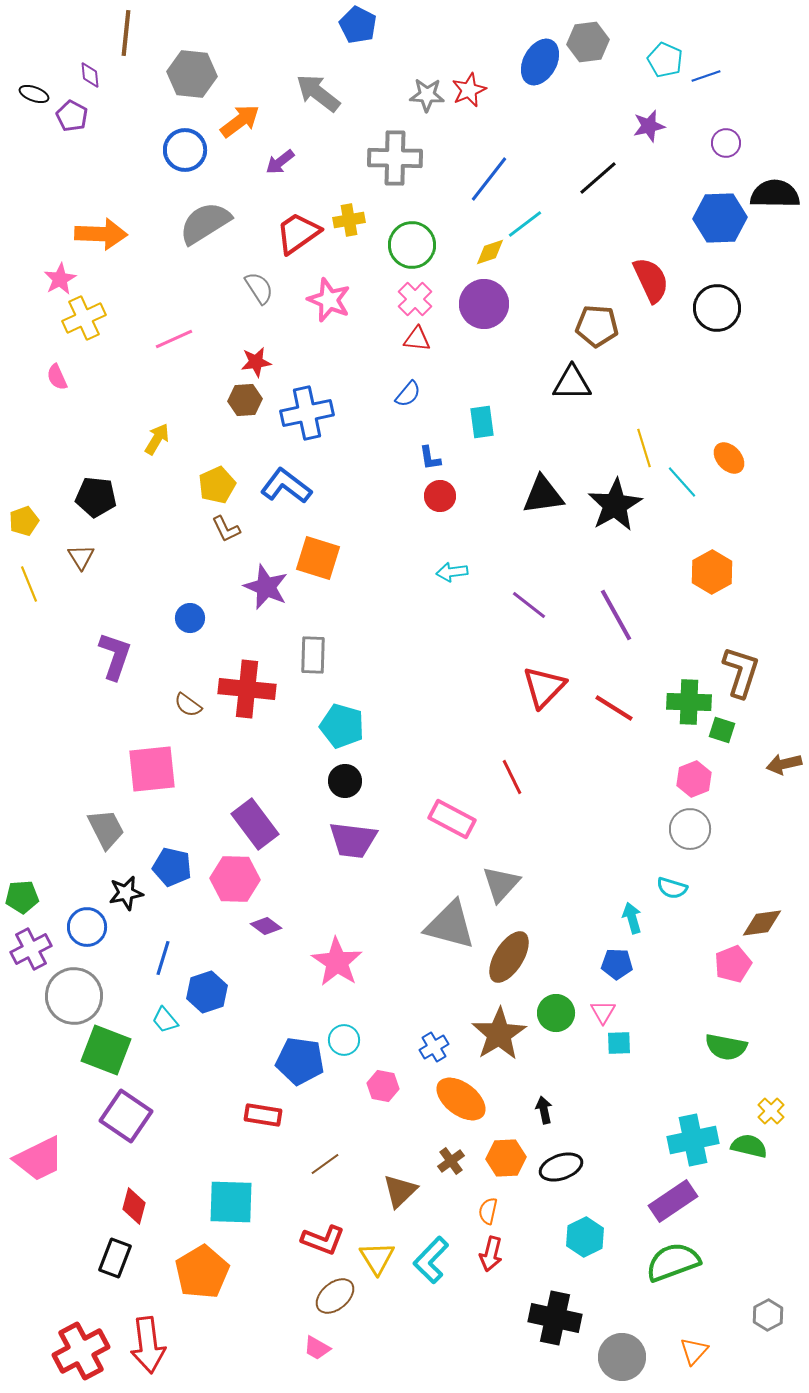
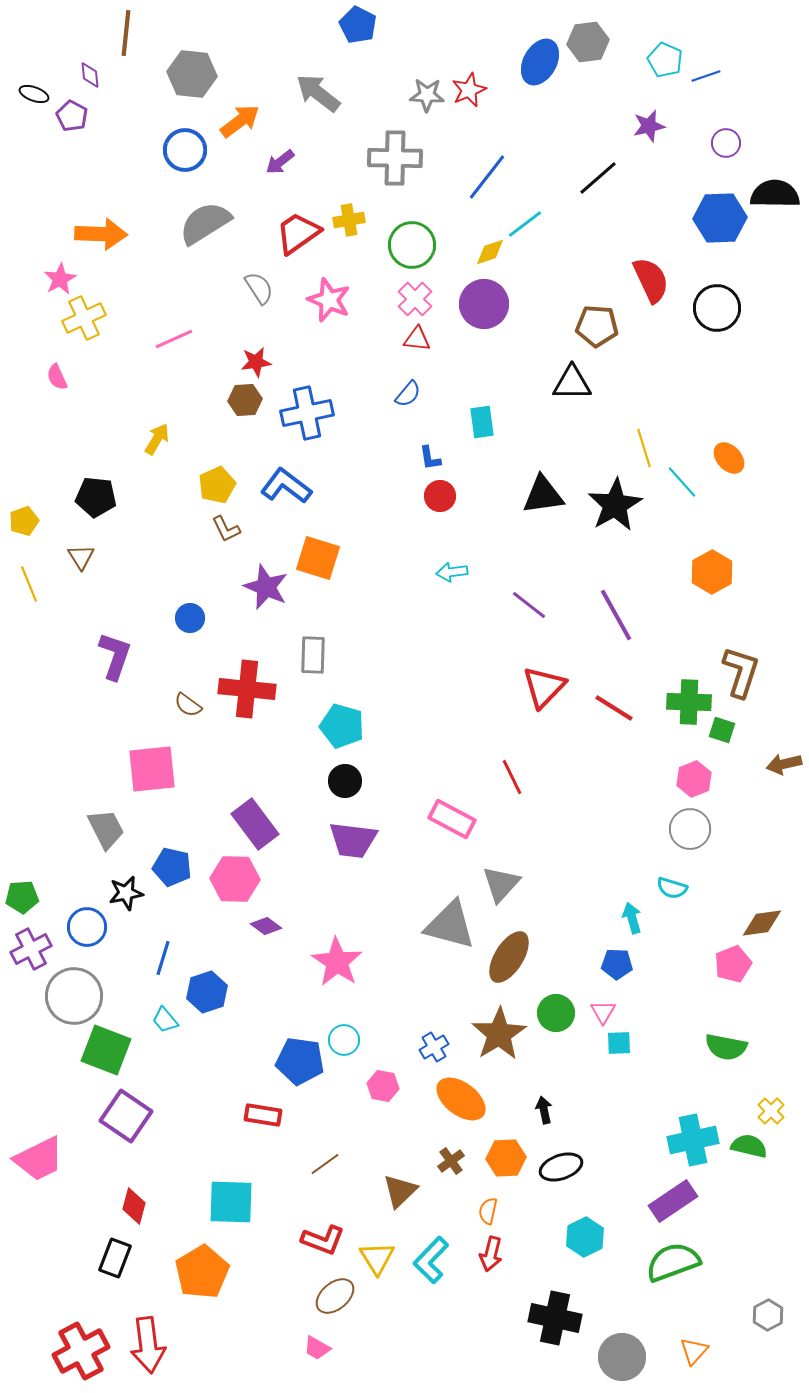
blue line at (489, 179): moved 2 px left, 2 px up
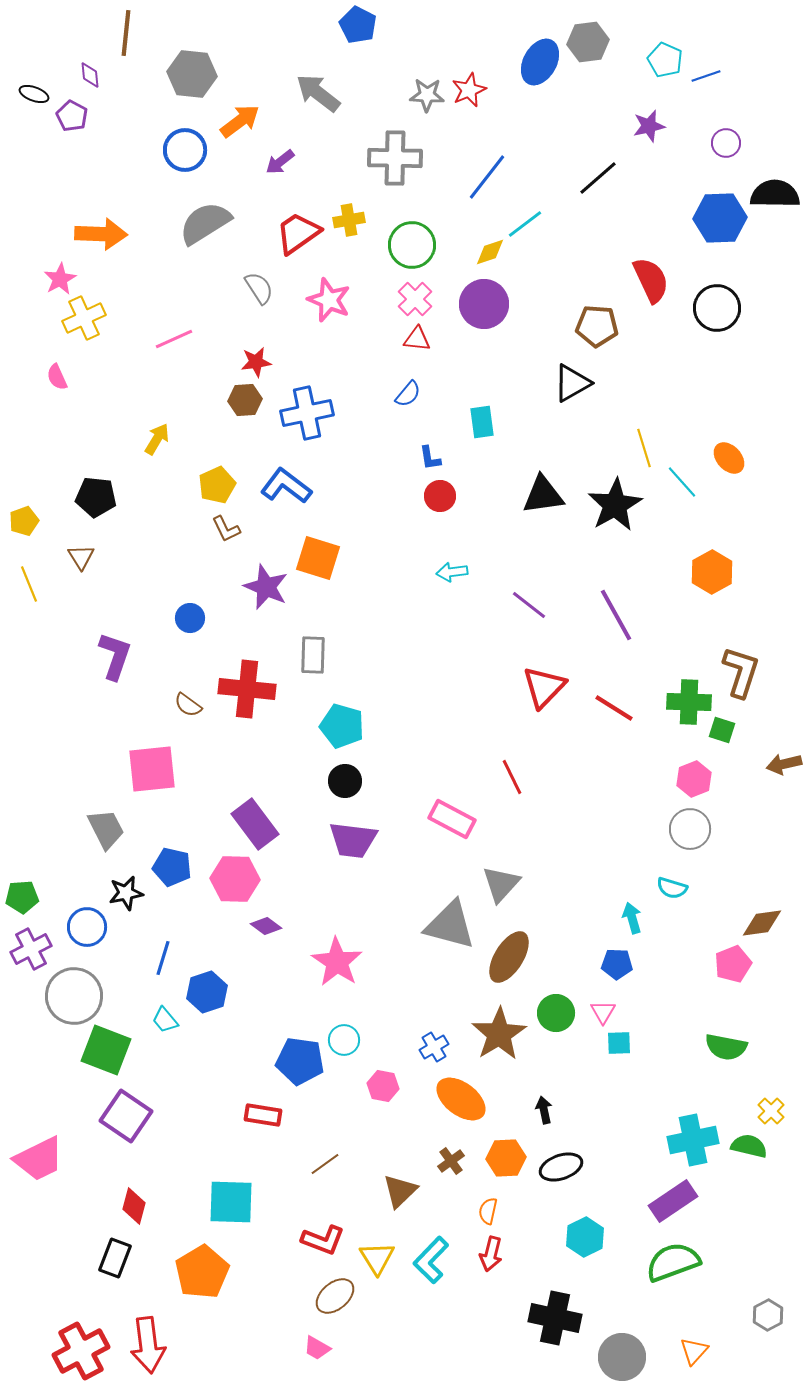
black triangle at (572, 383): rotated 30 degrees counterclockwise
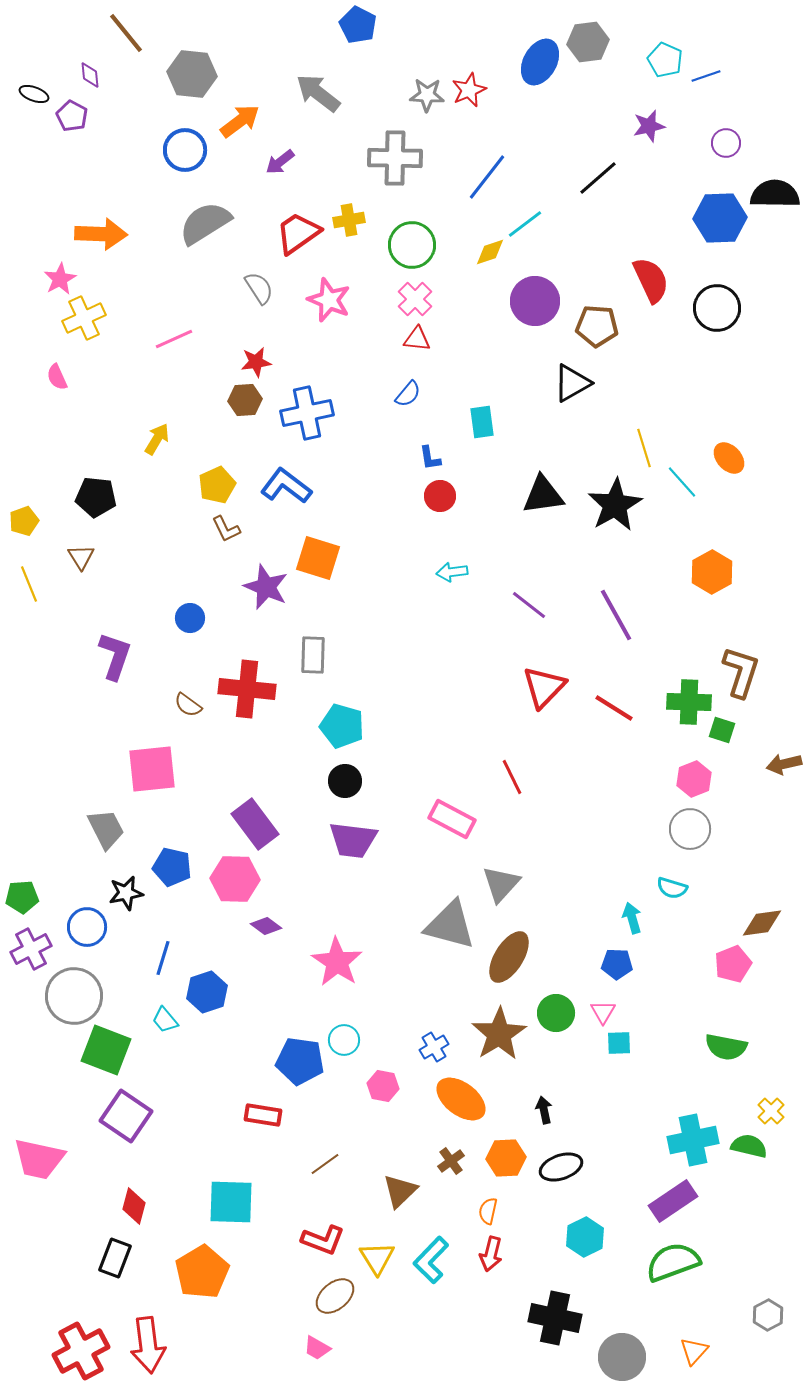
brown line at (126, 33): rotated 45 degrees counterclockwise
purple circle at (484, 304): moved 51 px right, 3 px up
pink trapezoid at (39, 1159): rotated 38 degrees clockwise
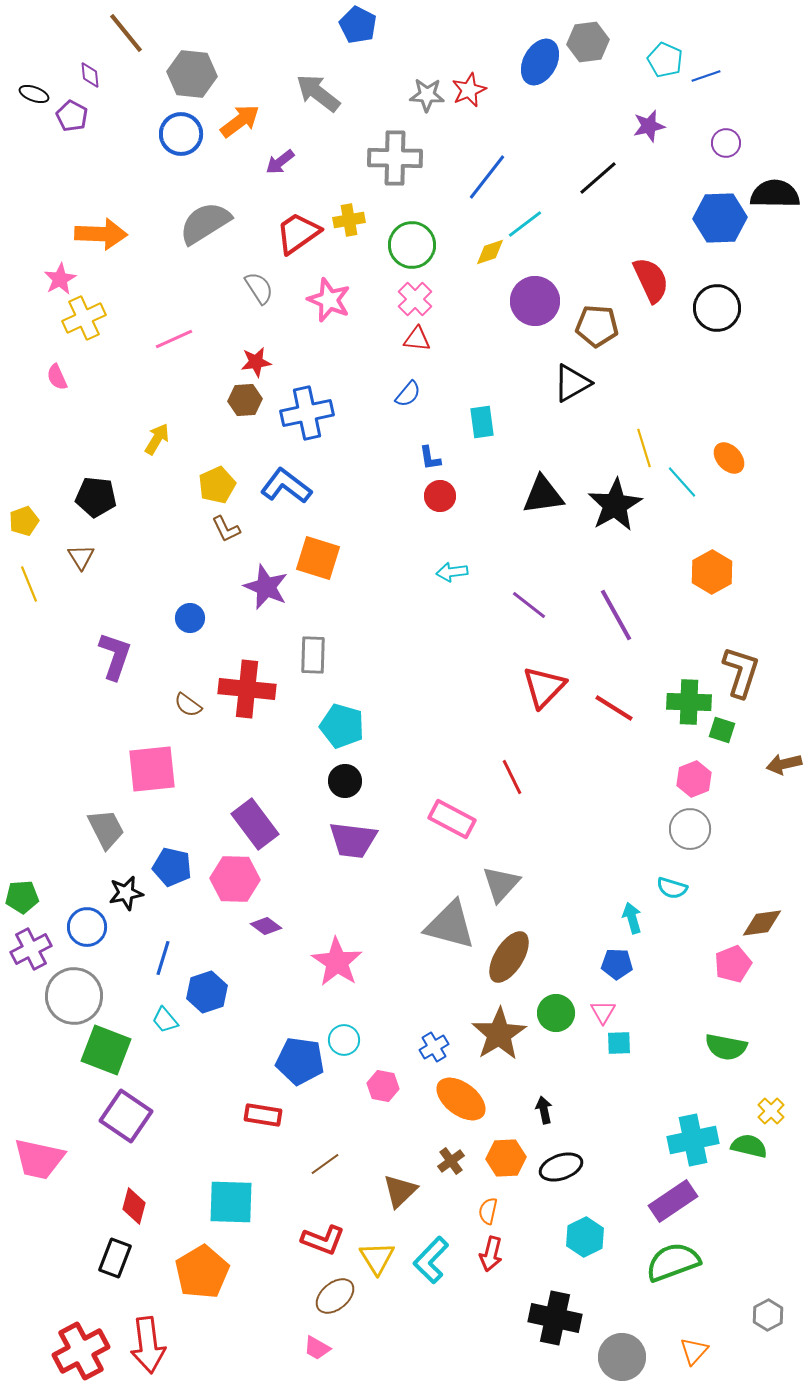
blue circle at (185, 150): moved 4 px left, 16 px up
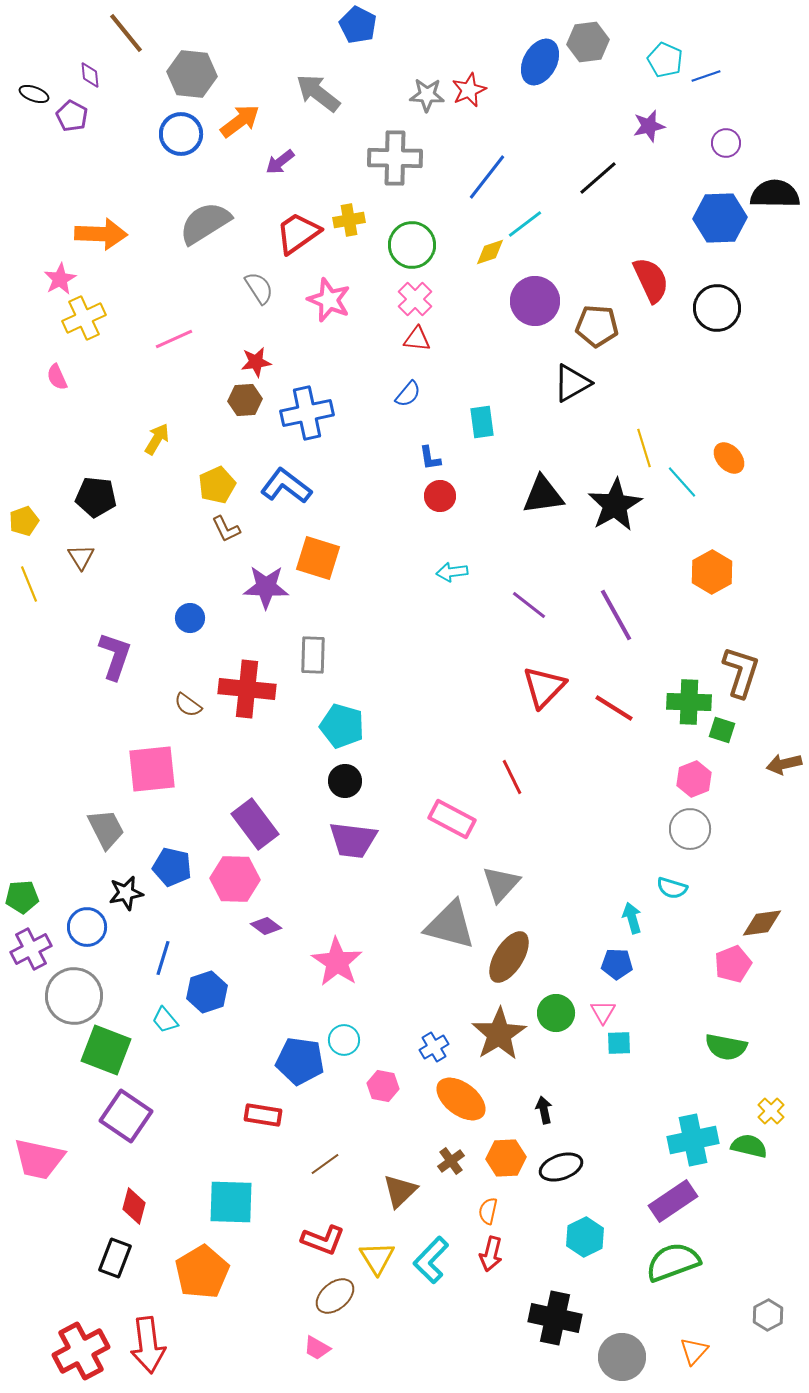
purple star at (266, 587): rotated 21 degrees counterclockwise
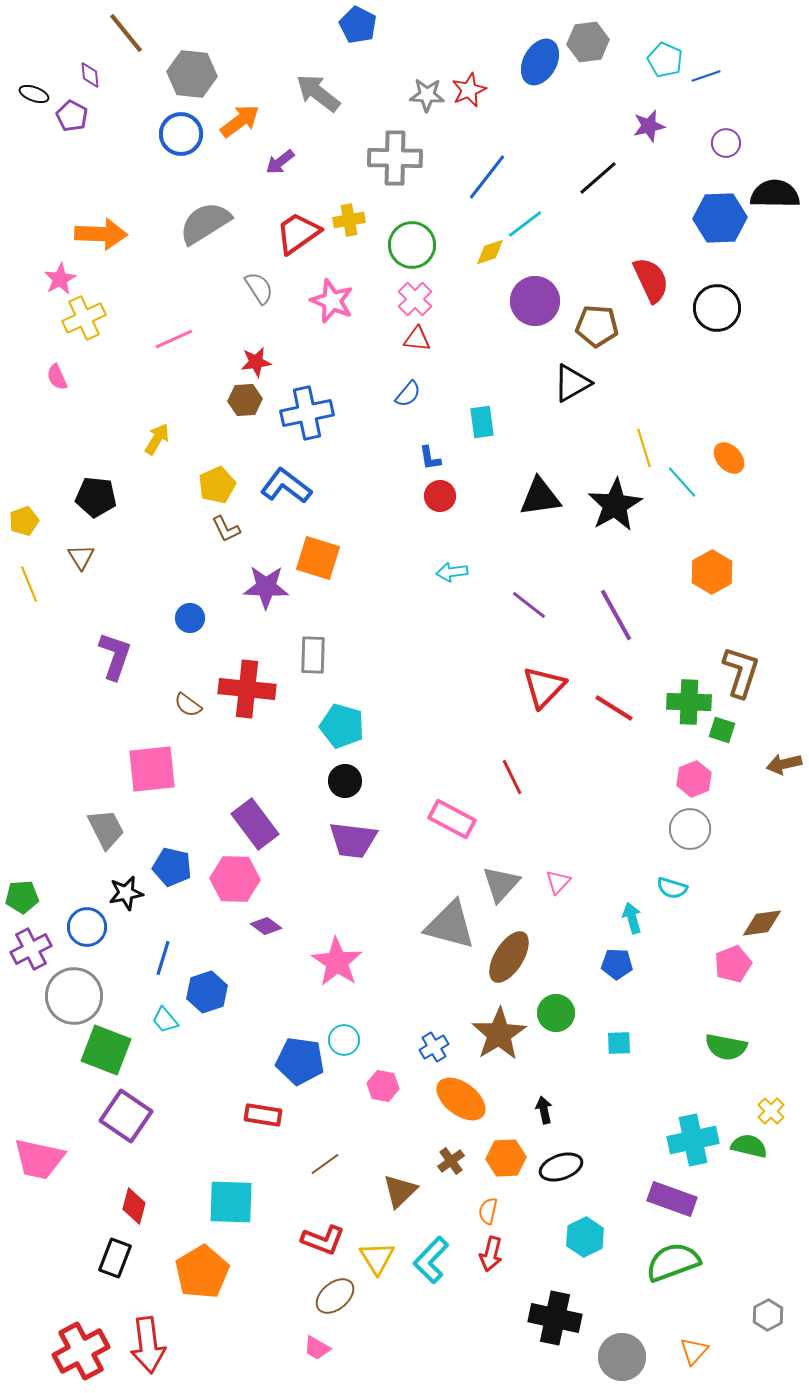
pink star at (329, 300): moved 3 px right, 1 px down
black triangle at (543, 495): moved 3 px left, 2 px down
pink triangle at (603, 1012): moved 45 px left, 130 px up; rotated 12 degrees clockwise
purple rectangle at (673, 1201): moved 1 px left, 2 px up; rotated 54 degrees clockwise
